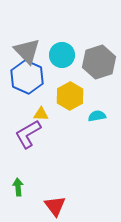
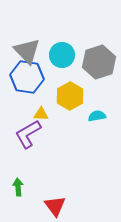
blue hexagon: rotated 16 degrees counterclockwise
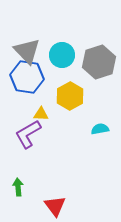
cyan semicircle: moved 3 px right, 13 px down
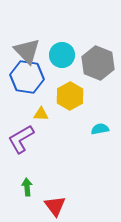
gray hexagon: moved 1 px left, 1 px down; rotated 20 degrees counterclockwise
purple L-shape: moved 7 px left, 5 px down
green arrow: moved 9 px right
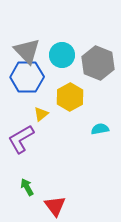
blue hexagon: rotated 8 degrees counterclockwise
yellow hexagon: moved 1 px down
yellow triangle: rotated 42 degrees counterclockwise
green arrow: rotated 24 degrees counterclockwise
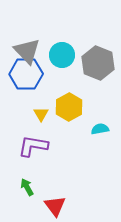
blue hexagon: moved 1 px left, 3 px up
yellow hexagon: moved 1 px left, 10 px down
yellow triangle: rotated 21 degrees counterclockwise
purple L-shape: moved 12 px right, 7 px down; rotated 40 degrees clockwise
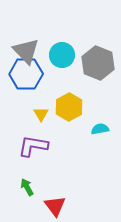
gray triangle: moved 1 px left
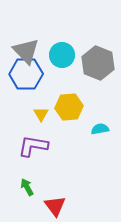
yellow hexagon: rotated 24 degrees clockwise
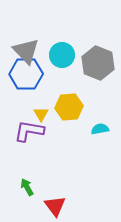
purple L-shape: moved 4 px left, 15 px up
